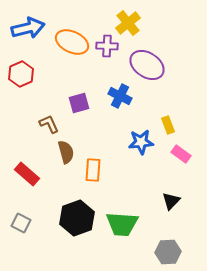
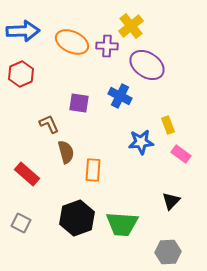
yellow cross: moved 3 px right, 3 px down
blue arrow: moved 5 px left, 3 px down; rotated 12 degrees clockwise
purple square: rotated 25 degrees clockwise
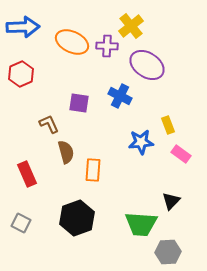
blue arrow: moved 4 px up
red rectangle: rotated 25 degrees clockwise
green trapezoid: moved 19 px right
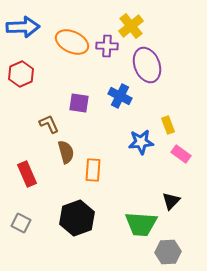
purple ellipse: rotated 36 degrees clockwise
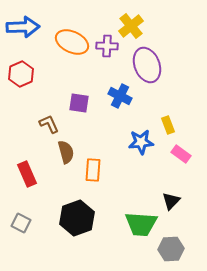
gray hexagon: moved 3 px right, 3 px up
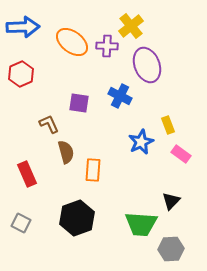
orange ellipse: rotated 12 degrees clockwise
blue star: rotated 20 degrees counterclockwise
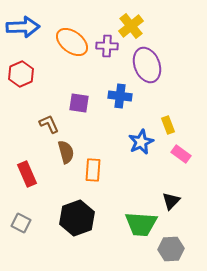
blue cross: rotated 20 degrees counterclockwise
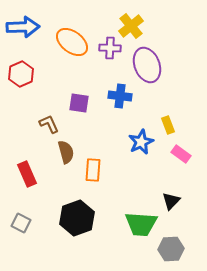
purple cross: moved 3 px right, 2 px down
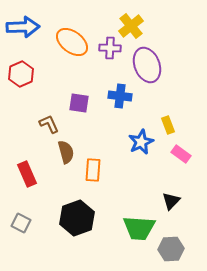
green trapezoid: moved 2 px left, 4 px down
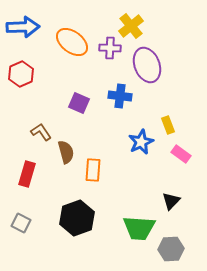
purple square: rotated 15 degrees clockwise
brown L-shape: moved 8 px left, 8 px down; rotated 10 degrees counterclockwise
red rectangle: rotated 40 degrees clockwise
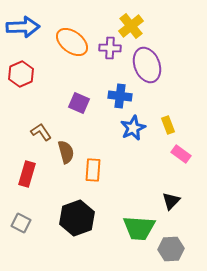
blue star: moved 8 px left, 14 px up
